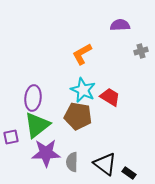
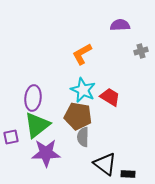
gray semicircle: moved 11 px right, 25 px up
black rectangle: moved 1 px left, 1 px down; rotated 32 degrees counterclockwise
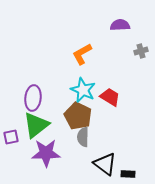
brown pentagon: rotated 16 degrees clockwise
green triangle: moved 1 px left
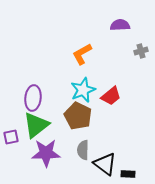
cyan star: rotated 25 degrees clockwise
red trapezoid: moved 1 px right, 1 px up; rotated 110 degrees clockwise
gray semicircle: moved 13 px down
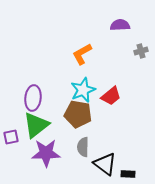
brown pentagon: moved 2 px up; rotated 16 degrees counterclockwise
gray semicircle: moved 3 px up
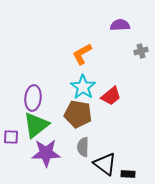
cyan star: moved 3 px up; rotated 15 degrees counterclockwise
purple square: rotated 14 degrees clockwise
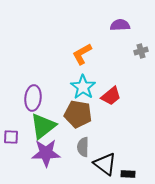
green triangle: moved 7 px right, 1 px down
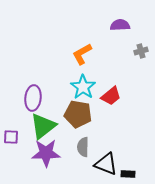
black triangle: moved 1 px right; rotated 15 degrees counterclockwise
